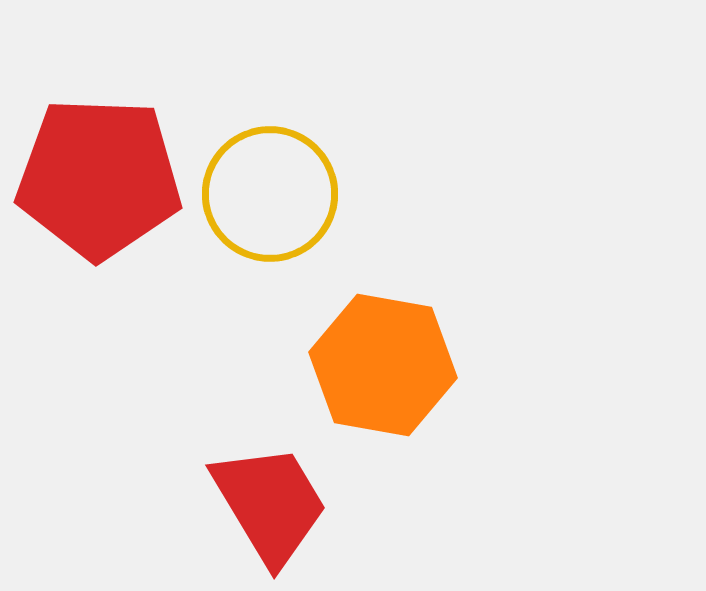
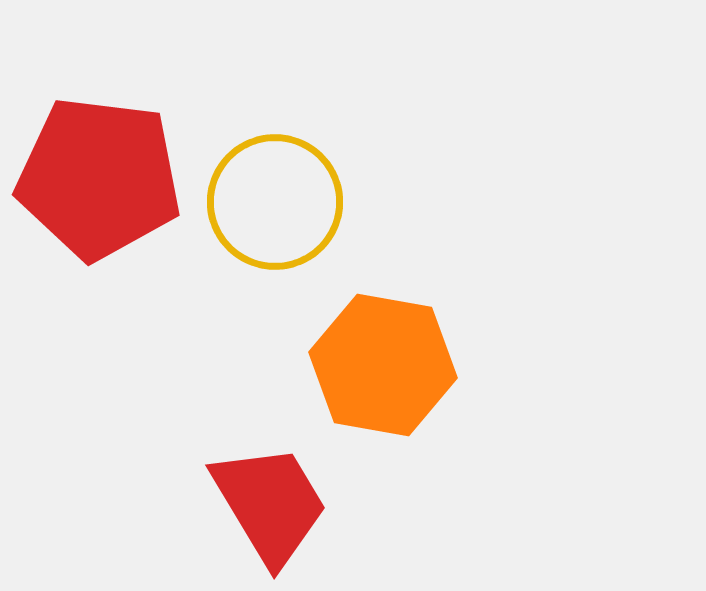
red pentagon: rotated 5 degrees clockwise
yellow circle: moved 5 px right, 8 px down
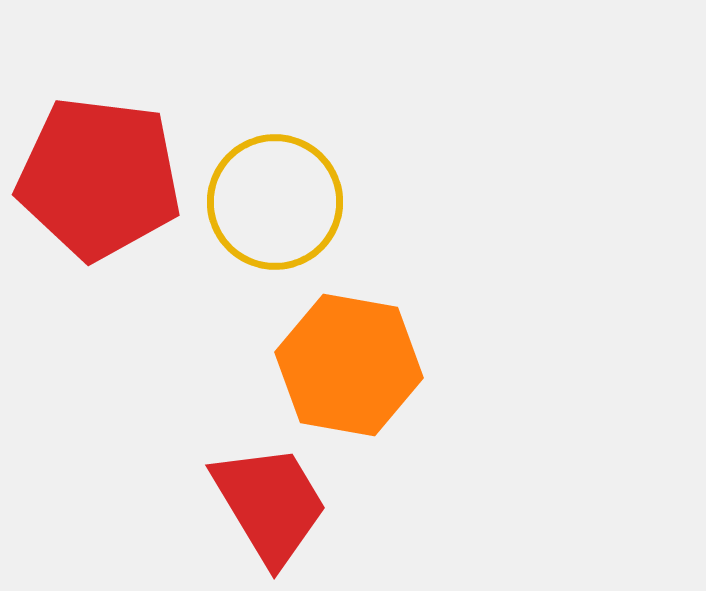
orange hexagon: moved 34 px left
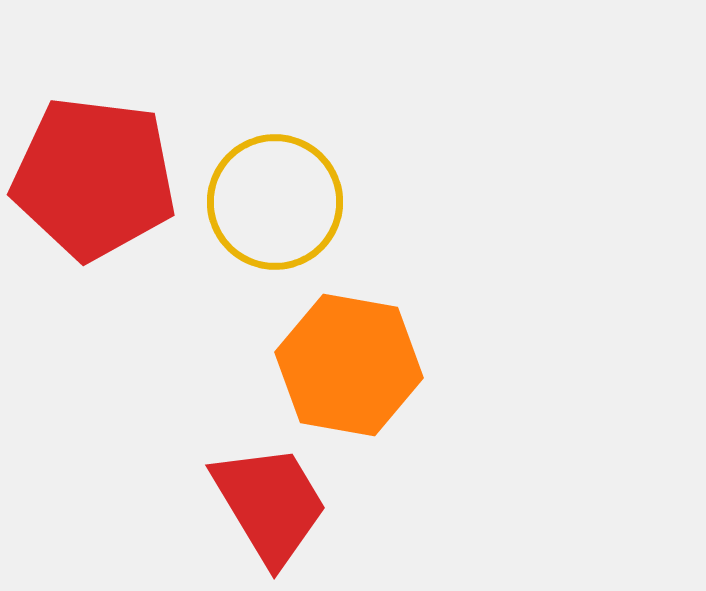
red pentagon: moved 5 px left
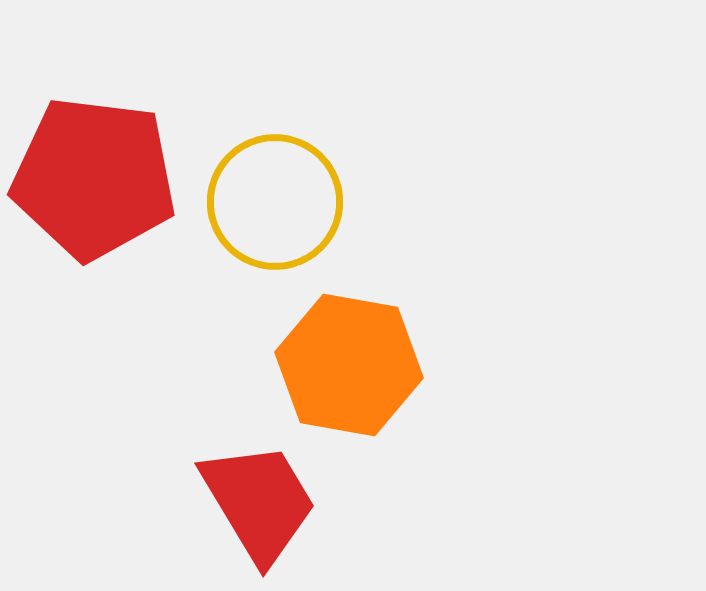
red trapezoid: moved 11 px left, 2 px up
